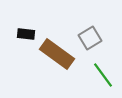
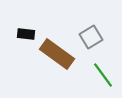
gray square: moved 1 px right, 1 px up
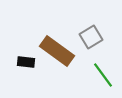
black rectangle: moved 28 px down
brown rectangle: moved 3 px up
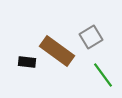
black rectangle: moved 1 px right
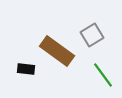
gray square: moved 1 px right, 2 px up
black rectangle: moved 1 px left, 7 px down
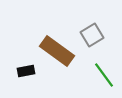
black rectangle: moved 2 px down; rotated 18 degrees counterclockwise
green line: moved 1 px right
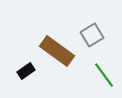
black rectangle: rotated 24 degrees counterclockwise
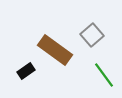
gray square: rotated 10 degrees counterclockwise
brown rectangle: moved 2 px left, 1 px up
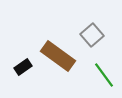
brown rectangle: moved 3 px right, 6 px down
black rectangle: moved 3 px left, 4 px up
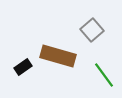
gray square: moved 5 px up
brown rectangle: rotated 20 degrees counterclockwise
